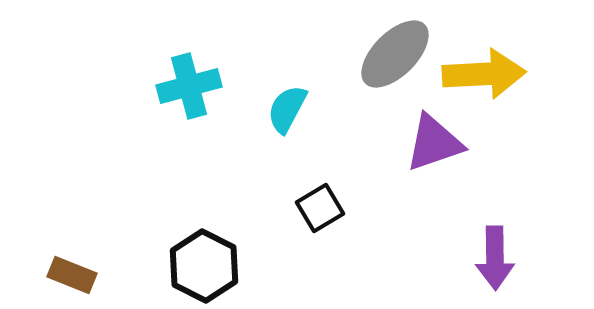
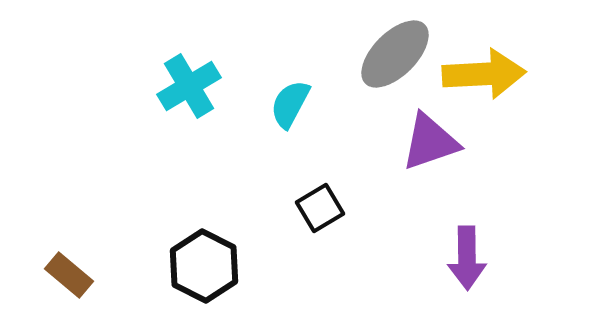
cyan cross: rotated 16 degrees counterclockwise
cyan semicircle: moved 3 px right, 5 px up
purple triangle: moved 4 px left, 1 px up
purple arrow: moved 28 px left
brown rectangle: moved 3 px left; rotated 18 degrees clockwise
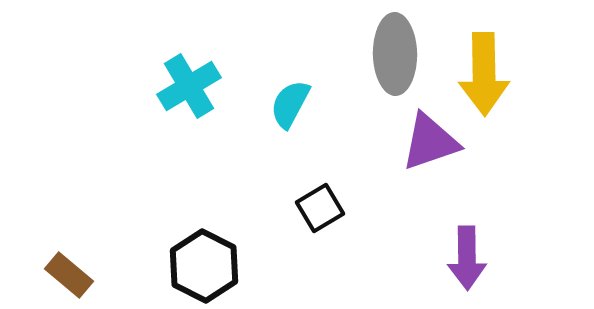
gray ellipse: rotated 46 degrees counterclockwise
yellow arrow: rotated 92 degrees clockwise
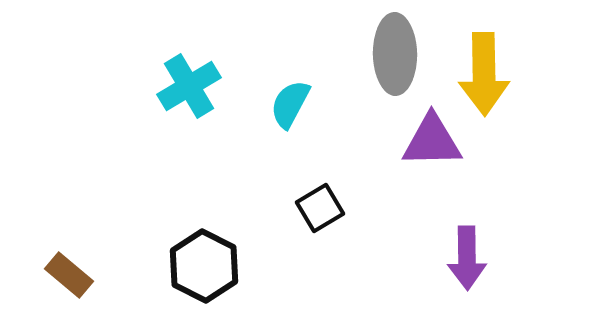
purple triangle: moved 2 px right, 1 px up; rotated 18 degrees clockwise
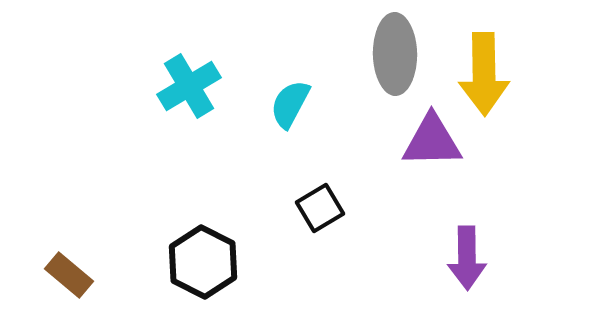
black hexagon: moved 1 px left, 4 px up
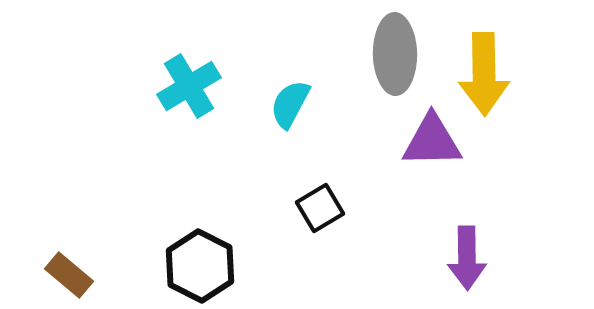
black hexagon: moved 3 px left, 4 px down
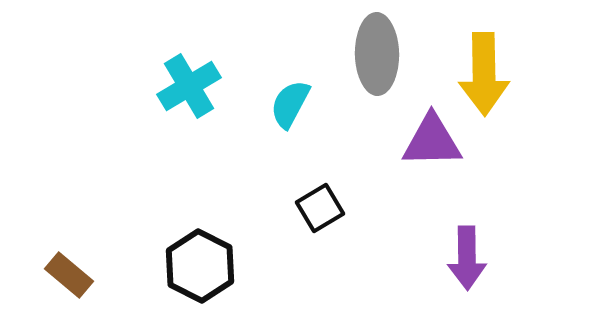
gray ellipse: moved 18 px left
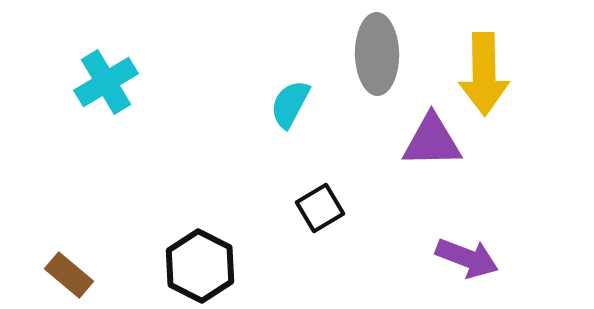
cyan cross: moved 83 px left, 4 px up
purple arrow: rotated 68 degrees counterclockwise
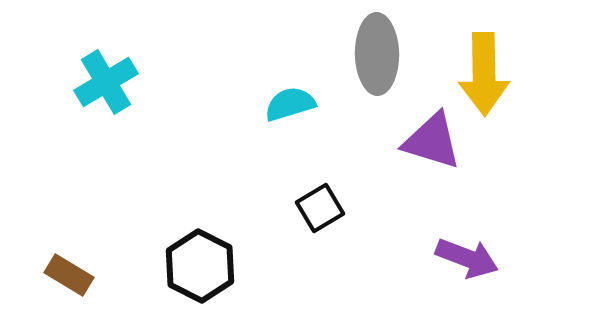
cyan semicircle: rotated 45 degrees clockwise
purple triangle: rotated 18 degrees clockwise
brown rectangle: rotated 9 degrees counterclockwise
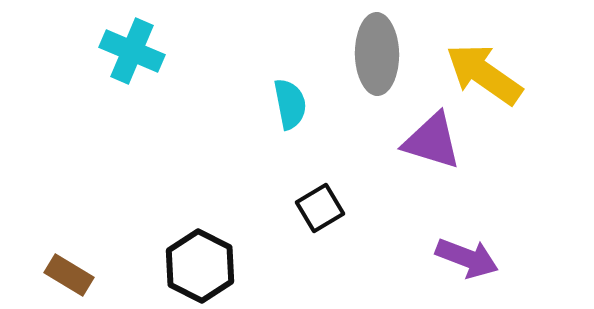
yellow arrow: rotated 126 degrees clockwise
cyan cross: moved 26 px right, 31 px up; rotated 36 degrees counterclockwise
cyan semicircle: rotated 96 degrees clockwise
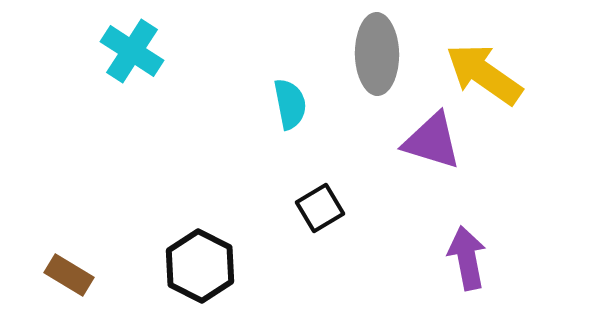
cyan cross: rotated 10 degrees clockwise
purple arrow: rotated 122 degrees counterclockwise
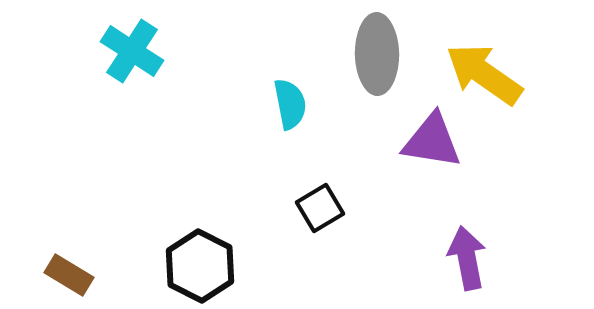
purple triangle: rotated 8 degrees counterclockwise
